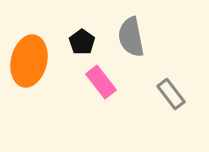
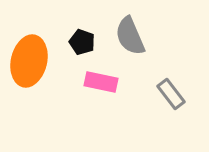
gray semicircle: moved 1 px left, 1 px up; rotated 12 degrees counterclockwise
black pentagon: rotated 15 degrees counterclockwise
pink rectangle: rotated 40 degrees counterclockwise
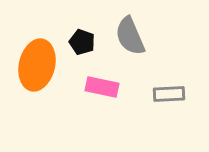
orange ellipse: moved 8 px right, 4 px down
pink rectangle: moved 1 px right, 5 px down
gray rectangle: moved 2 px left; rotated 56 degrees counterclockwise
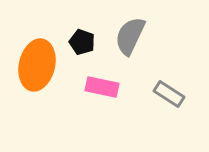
gray semicircle: rotated 48 degrees clockwise
gray rectangle: rotated 36 degrees clockwise
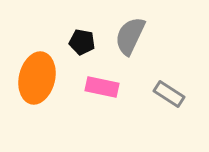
black pentagon: rotated 10 degrees counterclockwise
orange ellipse: moved 13 px down
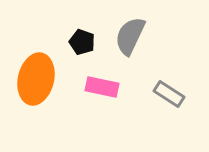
black pentagon: rotated 10 degrees clockwise
orange ellipse: moved 1 px left, 1 px down
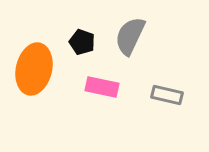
orange ellipse: moved 2 px left, 10 px up
gray rectangle: moved 2 px left, 1 px down; rotated 20 degrees counterclockwise
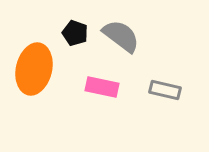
gray semicircle: moved 9 px left; rotated 102 degrees clockwise
black pentagon: moved 7 px left, 9 px up
gray rectangle: moved 2 px left, 5 px up
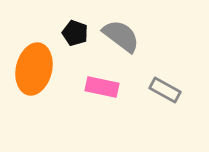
gray rectangle: rotated 16 degrees clockwise
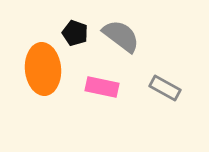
orange ellipse: moved 9 px right; rotated 18 degrees counterclockwise
gray rectangle: moved 2 px up
